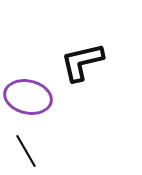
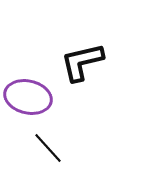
black line: moved 22 px right, 3 px up; rotated 12 degrees counterclockwise
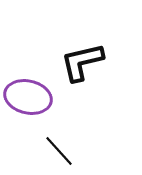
black line: moved 11 px right, 3 px down
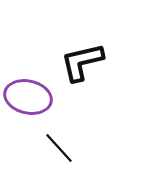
black line: moved 3 px up
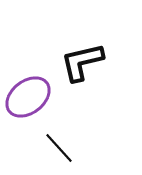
purple ellipse: rotated 51 degrees counterclockwise
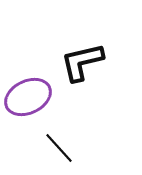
purple ellipse: rotated 12 degrees clockwise
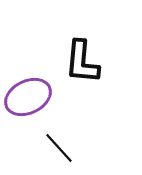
black L-shape: rotated 72 degrees counterclockwise
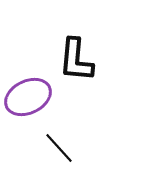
black L-shape: moved 6 px left, 2 px up
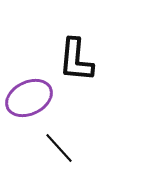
purple ellipse: moved 1 px right, 1 px down
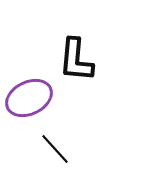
black line: moved 4 px left, 1 px down
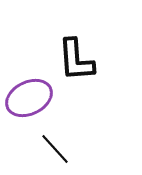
black L-shape: rotated 9 degrees counterclockwise
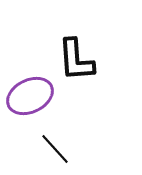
purple ellipse: moved 1 px right, 2 px up
